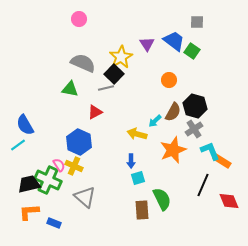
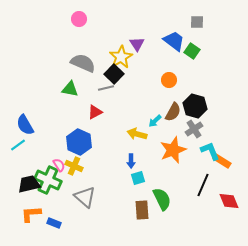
purple triangle: moved 10 px left
orange L-shape: moved 2 px right, 2 px down
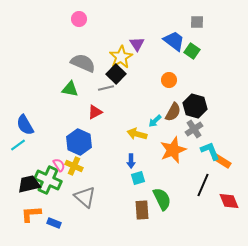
black square: moved 2 px right
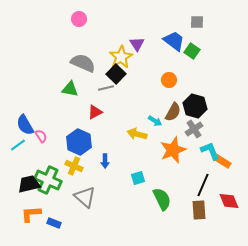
cyan arrow: rotated 104 degrees counterclockwise
blue arrow: moved 26 px left
pink semicircle: moved 18 px left, 29 px up
brown rectangle: moved 57 px right
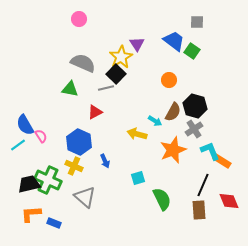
blue arrow: rotated 24 degrees counterclockwise
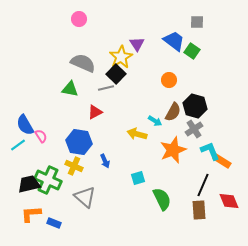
blue hexagon: rotated 15 degrees counterclockwise
